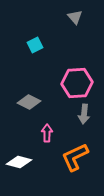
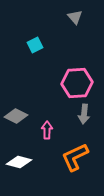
gray diamond: moved 13 px left, 14 px down
pink arrow: moved 3 px up
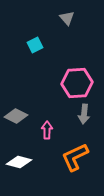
gray triangle: moved 8 px left, 1 px down
